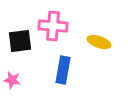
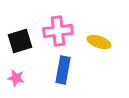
pink cross: moved 5 px right, 5 px down; rotated 12 degrees counterclockwise
black square: rotated 10 degrees counterclockwise
pink star: moved 4 px right, 2 px up
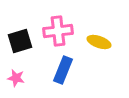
blue rectangle: rotated 12 degrees clockwise
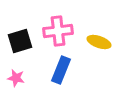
blue rectangle: moved 2 px left
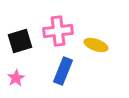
yellow ellipse: moved 3 px left, 3 px down
blue rectangle: moved 2 px right, 1 px down
pink star: rotated 30 degrees clockwise
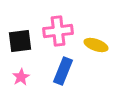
black square: rotated 10 degrees clockwise
pink star: moved 5 px right, 1 px up
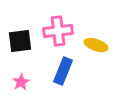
pink star: moved 5 px down
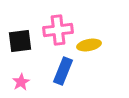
pink cross: moved 1 px up
yellow ellipse: moved 7 px left; rotated 30 degrees counterclockwise
